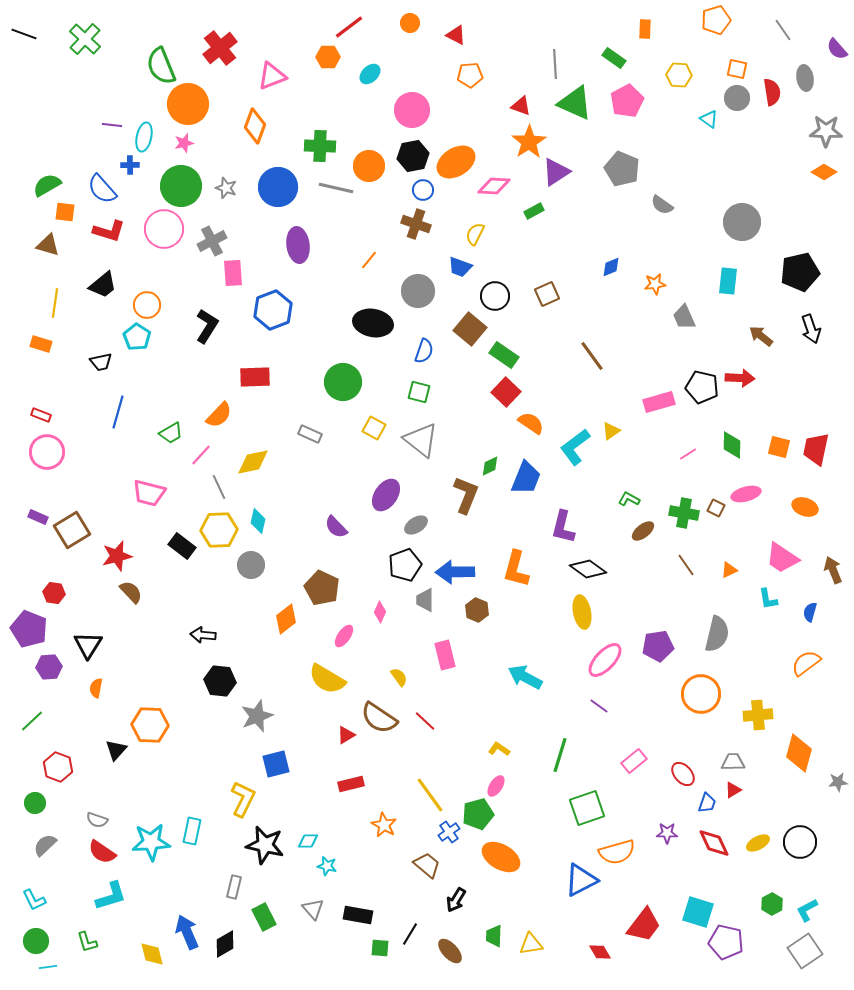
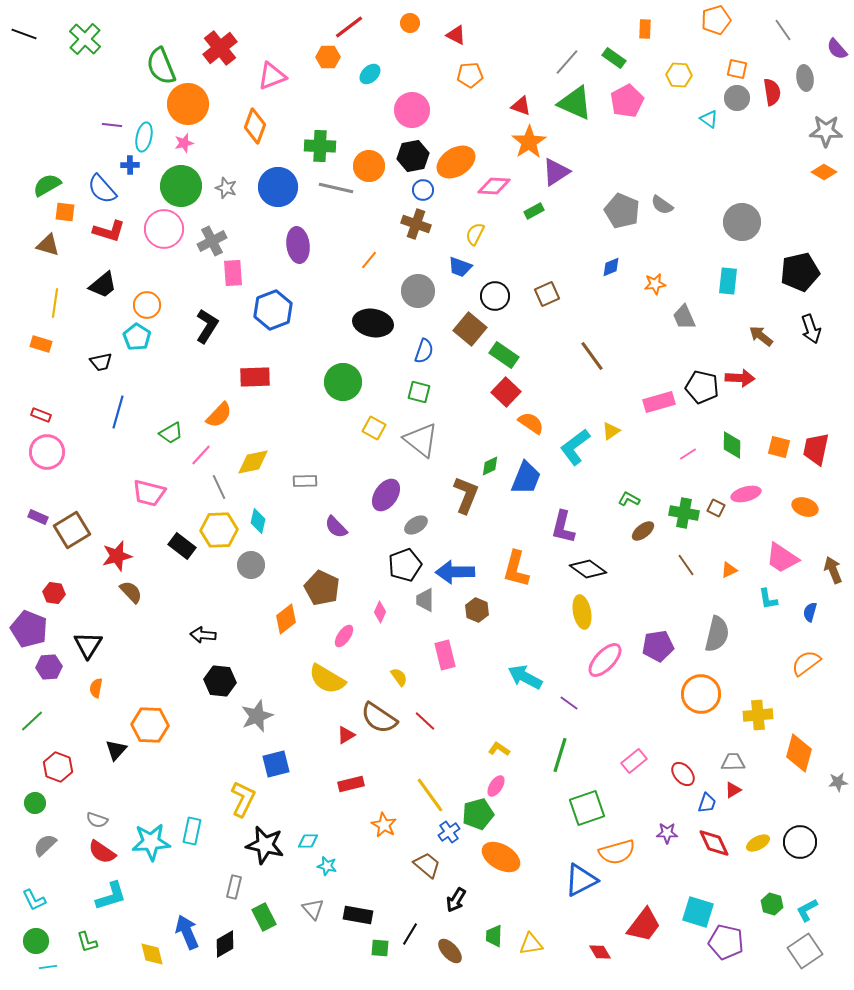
gray line at (555, 64): moved 12 px right, 2 px up; rotated 44 degrees clockwise
gray pentagon at (622, 169): moved 42 px down
gray rectangle at (310, 434): moved 5 px left, 47 px down; rotated 25 degrees counterclockwise
purple line at (599, 706): moved 30 px left, 3 px up
green hexagon at (772, 904): rotated 15 degrees counterclockwise
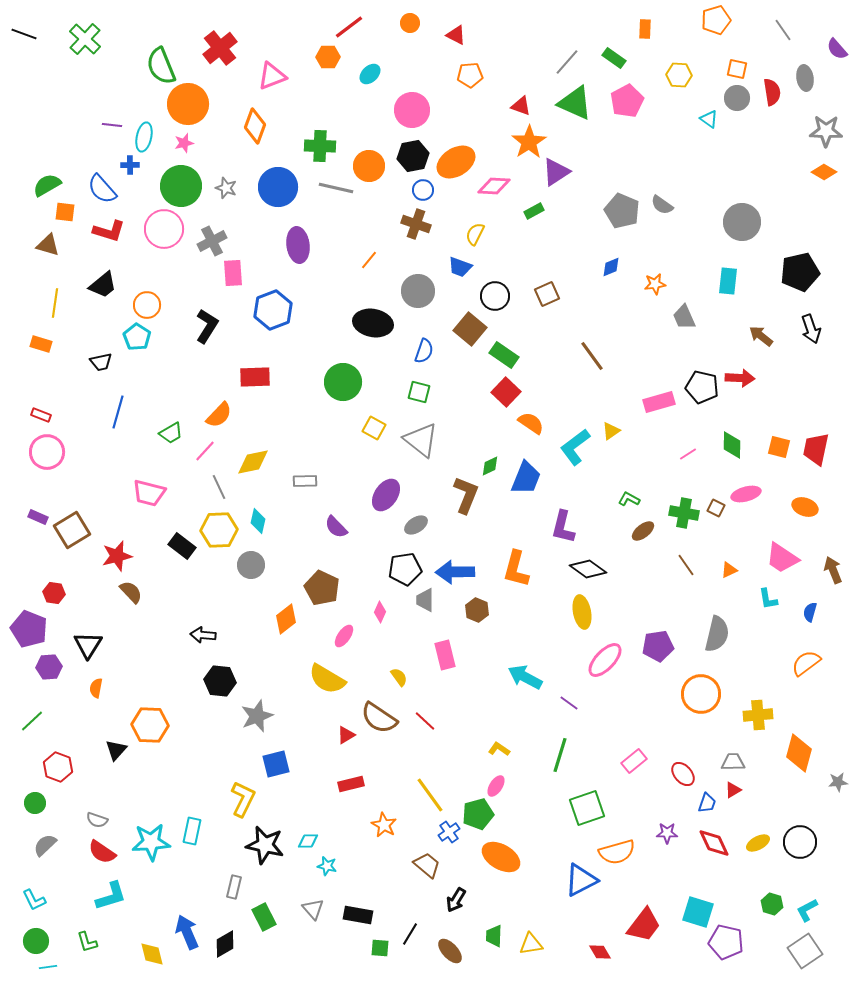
pink line at (201, 455): moved 4 px right, 4 px up
black pentagon at (405, 565): moved 4 px down; rotated 12 degrees clockwise
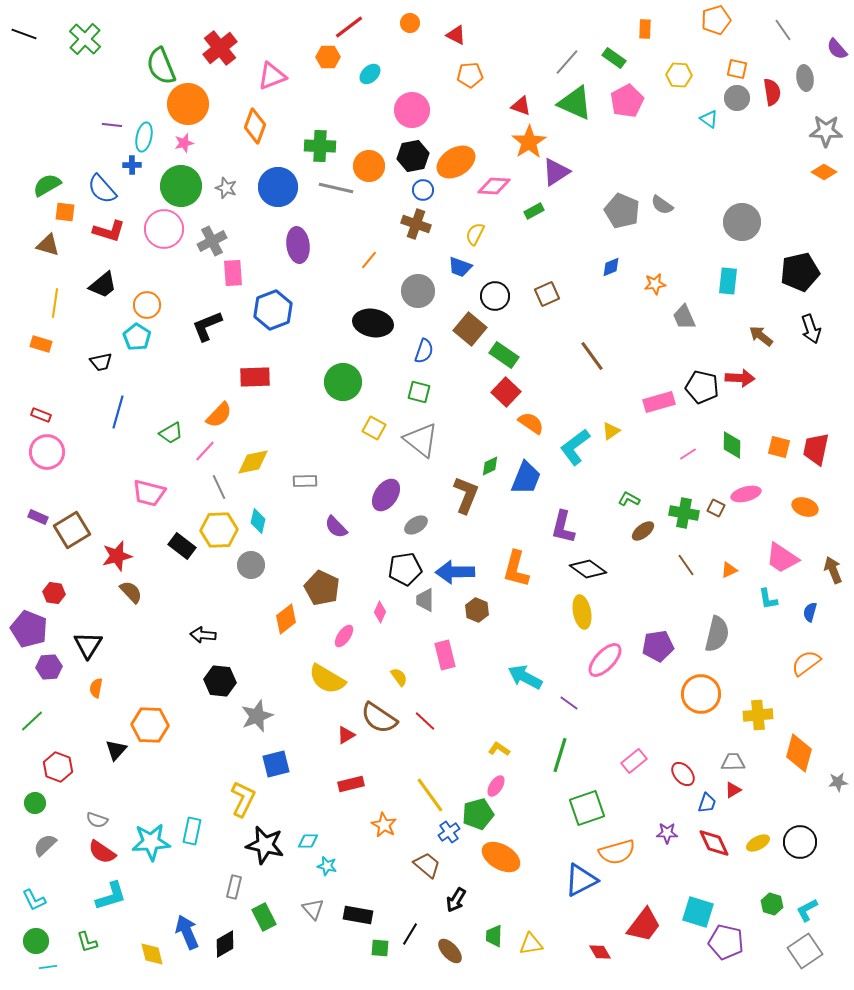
blue cross at (130, 165): moved 2 px right
black L-shape at (207, 326): rotated 144 degrees counterclockwise
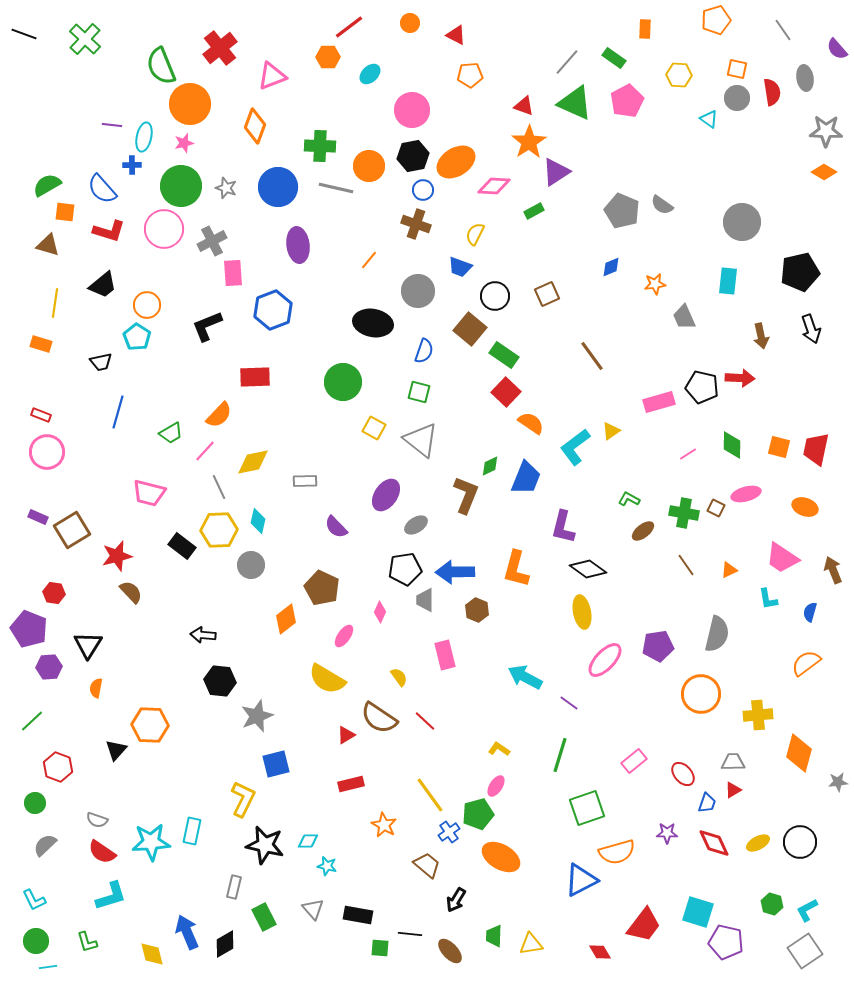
orange circle at (188, 104): moved 2 px right
red triangle at (521, 106): moved 3 px right
brown arrow at (761, 336): rotated 140 degrees counterclockwise
black line at (410, 934): rotated 65 degrees clockwise
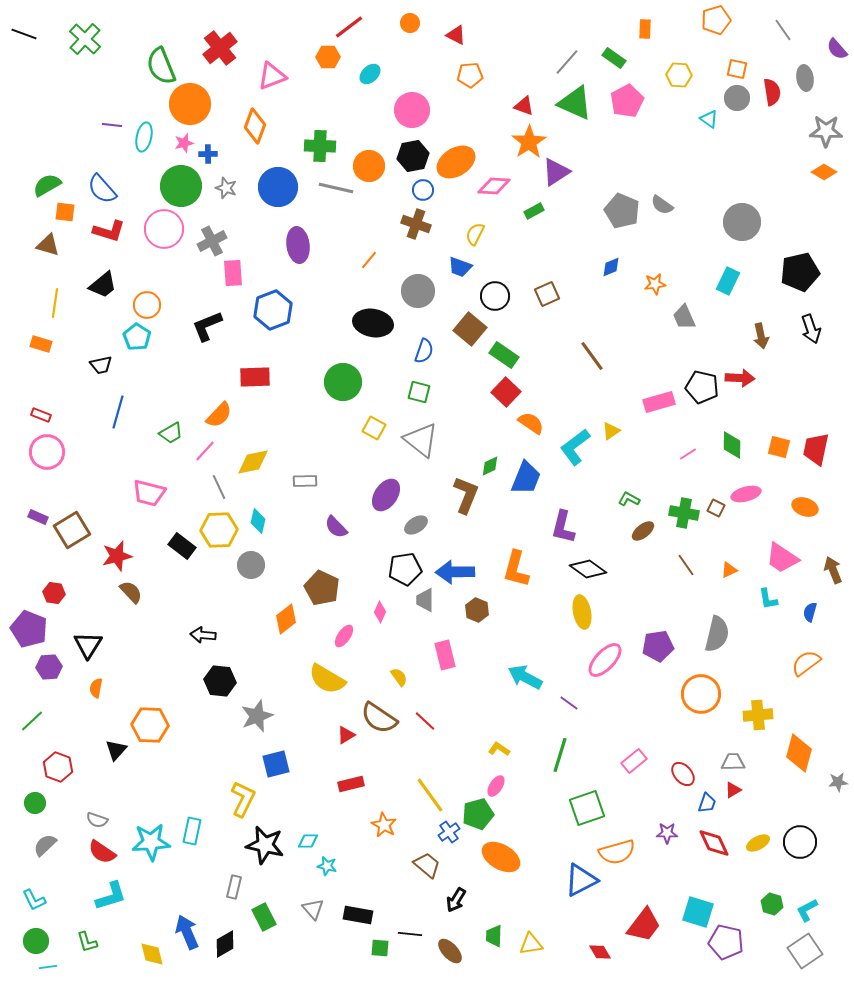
blue cross at (132, 165): moved 76 px right, 11 px up
cyan rectangle at (728, 281): rotated 20 degrees clockwise
black trapezoid at (101, 362): moved 3 px down
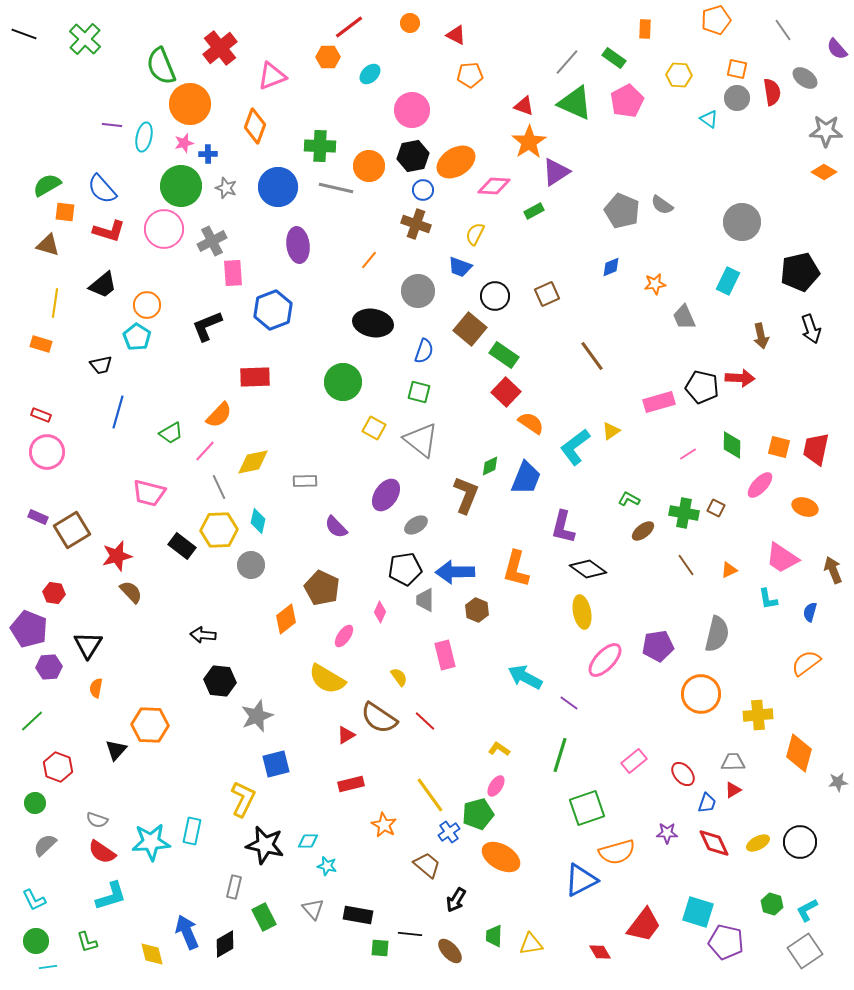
gray ellipse at (805, 78): rotated 45 degrees counterclockwise
pink ellipse at (746, 494): moved 14 px right, 9 px up; rotated 32 degrees counterclockwise
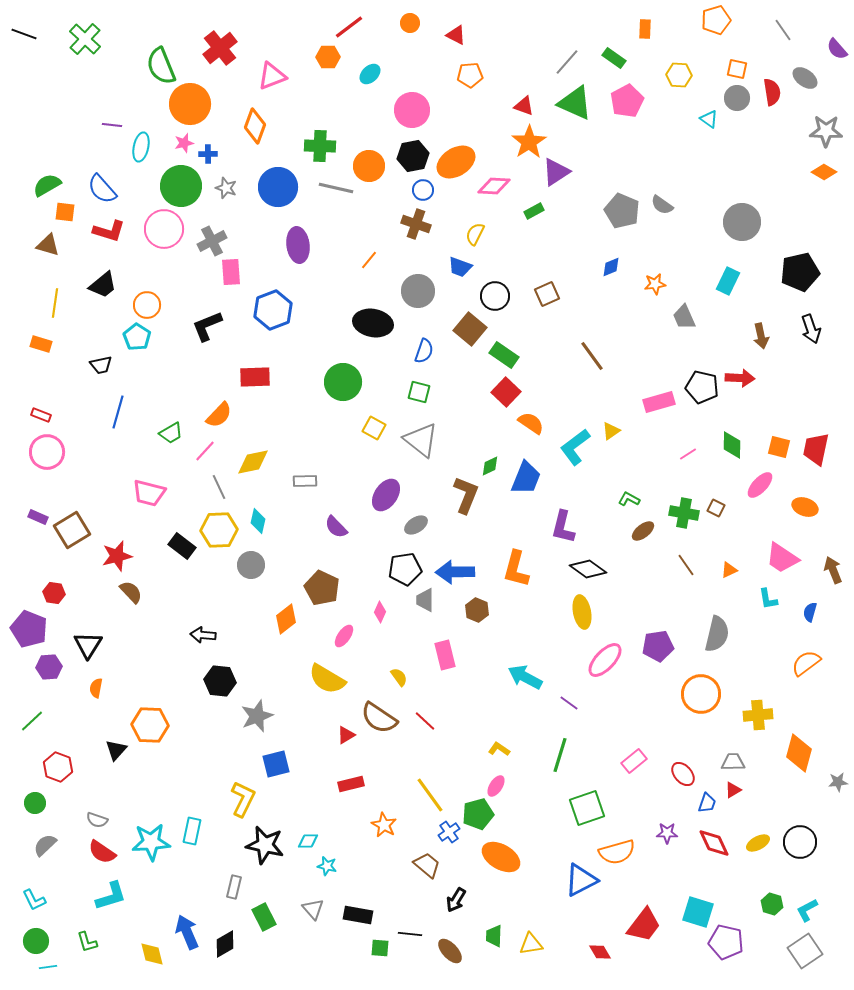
cyan ellipse at (144, 137): moved 3 px left, 10 px down
pink rectangle at (233, 273): moved 2 px left, 1 px up
